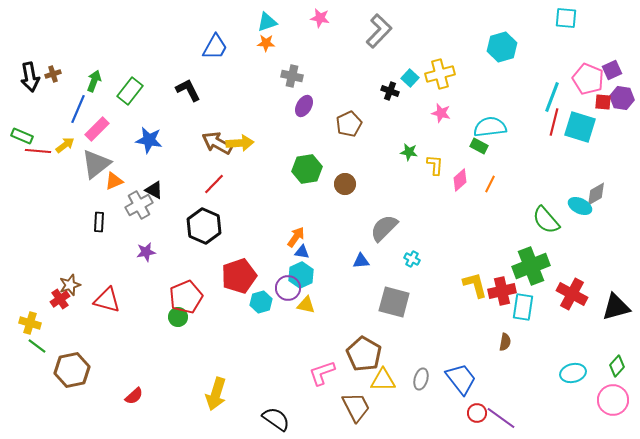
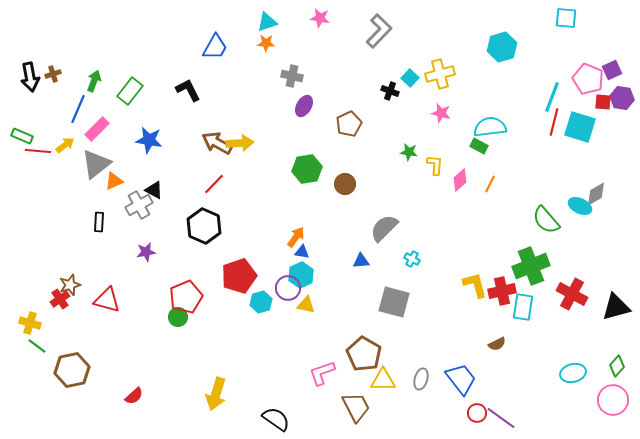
brown semicircle at (505, 342): moved 8 px left, 2 px down; rotated 54 degrees clockwise
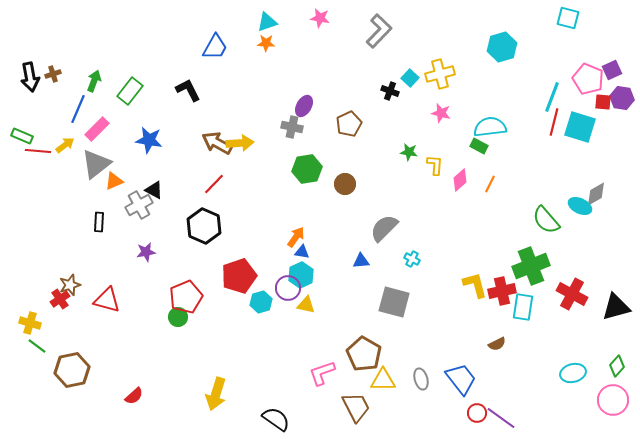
cyan square at (566, 18): moved 2 px right; rotated 10 degrees clockwise
gray cross at (292, 76): moved 51 px down
gray ellipse at (421, 379): rotated 30 degrees counterclockwise
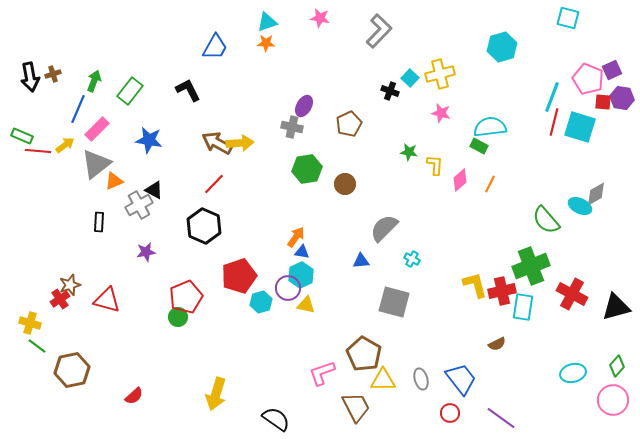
red circle at (477, 413): moved 27 px left
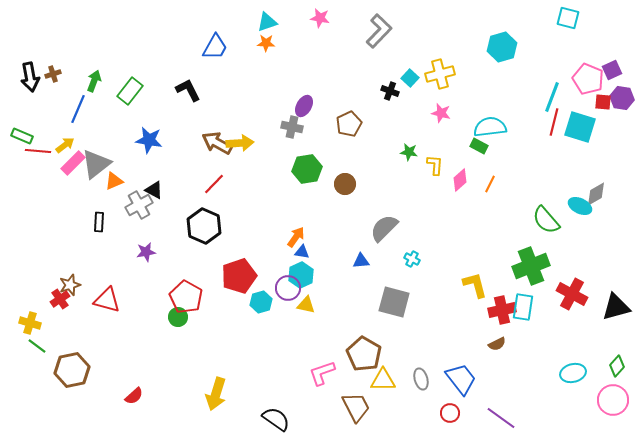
pink rectangle at (97, 129): moved 24 px left, 34 px down
red cross at (502, 291): moved 19 px down
red pentagon at (186, 297): rotated 20 degrees counterclockwise
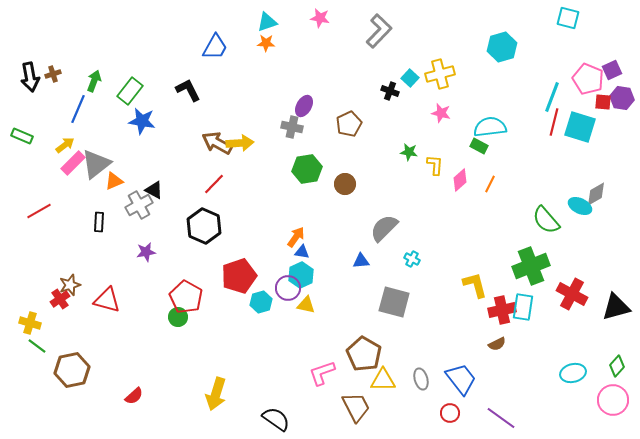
blue star at (149, 140): moved 7 px left, 19 px up
red line at (38, 151): moved 1 px right, 60 px down; rotated 35 degrees counterclockwise
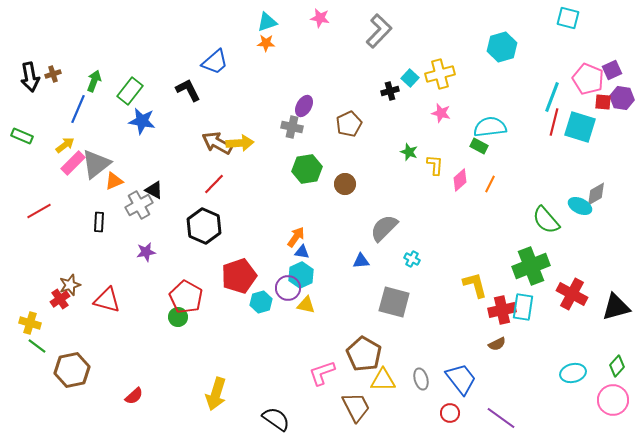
blue trapezoid at (215, 47): moved 15 px down; rotated 20 degrees clockwise
black cross at (390, 91): rotated 36 degrees counterclockwise
green star at (409, 152): rotated 12 degrees clockwise
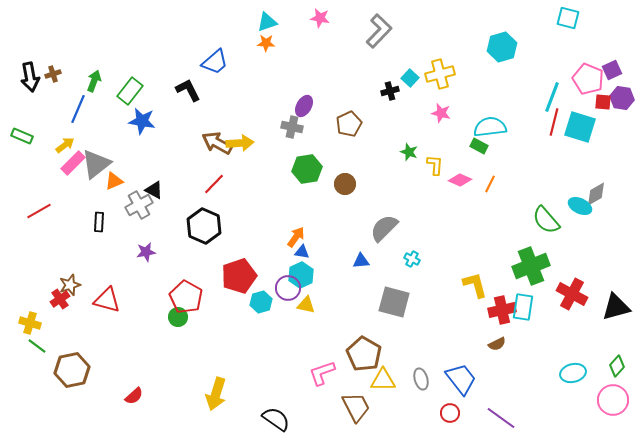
pink diamond at (460, 180): rotated 65 degrees clockwise
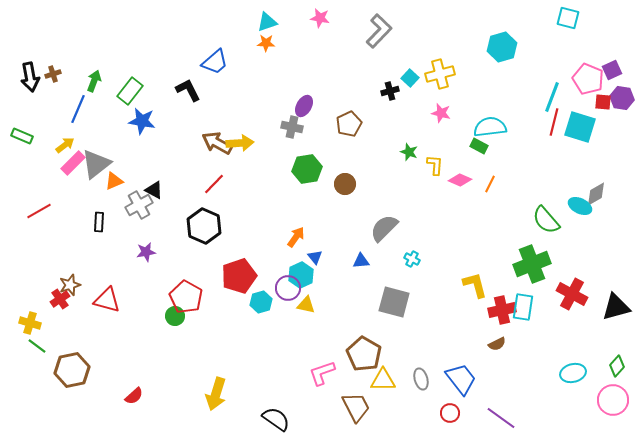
blue triangle at (302, 252): moved 13 px right, 5 px down; rotated 42 degrees clockwise
green cross at (531, 266): moved 1 px right, 2 px up
green circle at (178, 317): moved 3 px left, 1 px up
